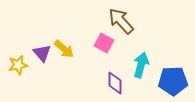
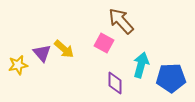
blue pentagon: moved 2 px left, 3 px up
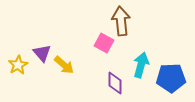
brown arrow: rotated 36 degrees clockwise
yellow arrow: moved 16 px down
yellow star: rotated 18 degrees counterclockwise
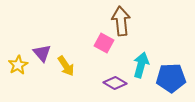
yellow arrow: moved 2 px right, 1 px down; rotated 15 degrees clockwise
purple diamond: rotated 60 degrees counterclockwise
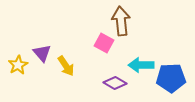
cyan arrow: rotated 105 degrees counterclockwise
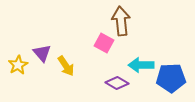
purple diamond: moved 2 px right
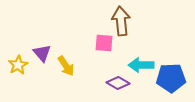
pink square: rotated 24 degrees counterclockwise
purple diamond: moved 1 px right
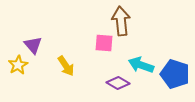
purple triangle: moved 9 px left, 8 px up
cyan arrow: rotated 20 degrees clockwise
blue pentagon: moved 4 px right, 4 px up; rotated 20 degrees clockwise
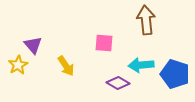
brown arrow: moved 25 px right, 1 px up
cyan arrow: rotated 25 degrees counterclockwise
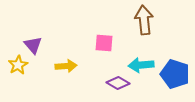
brown arrow: moved 2 px left
yellow arrow: rotated 60 degrees counterclockwise
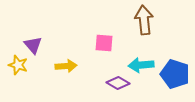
yellow star: rotated 24 degrees counterclockwise
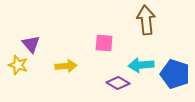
brown arrow: moved 2 px right
purple triangle: moved 2 px left, 1 px up
